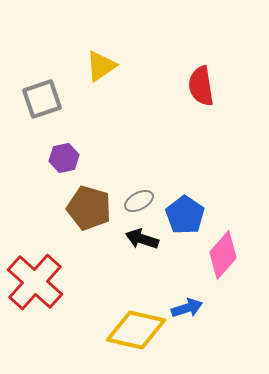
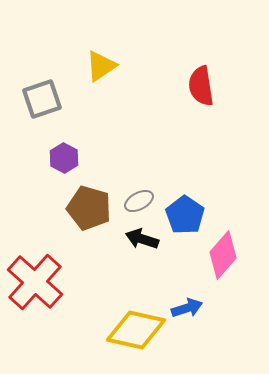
purple hexagon: rotated 20 degrees counterclockwise
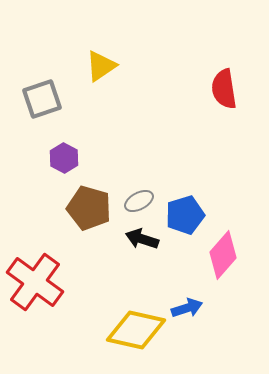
red semicircle: moved 23 px right, 3 px down
blue pentagon: rotated 21 degrees clockwise
red cross: rotated 6 degrees counterclockwise
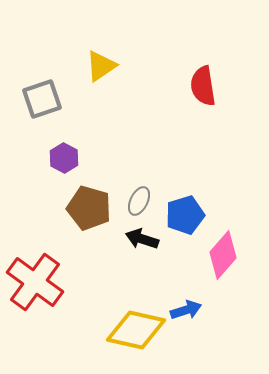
red semicircle: moved 21 px left, 3 px up
gray ellipse: rotated 36 degrees counterclockwise
blue arrow: moved 1 px left, 2 px down
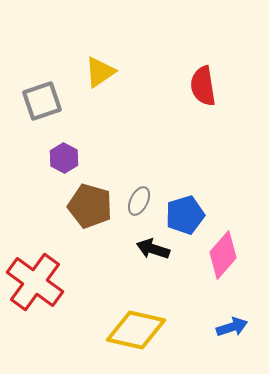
yellow triangle: moved 1 px left, 6 px down
gray square: moved 2 px down
brown pentagon: moved 1 px right, 2 px up
black arrow: moved 11 px right, 10 px down
blue arrow: moved 46 px right, 17 px down
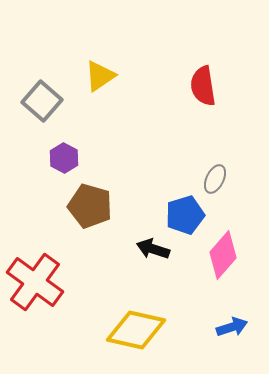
yellow triangle: moved 4 px down
gray square: rotated 30 degrees counterclockwise
gray ellipse: moved 76 px right, 22 px up
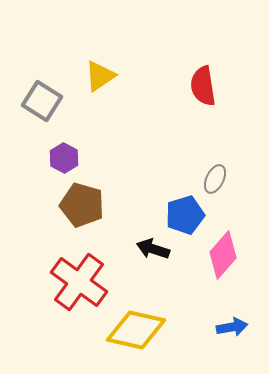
gray square: rotated 9 degrees counterclockwise
brown pentagon: moved 8 px left, 1 px up
red cross: moved 44 px right
blue arrow: rotated 8 degrees clockwise
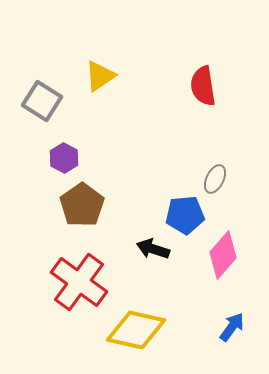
brown pentagon: rotated 21 degrees clockwise
blue pentagon: rotated 12 degrees clockwise
blue arrow: rotated 44 degrees counterclockwise
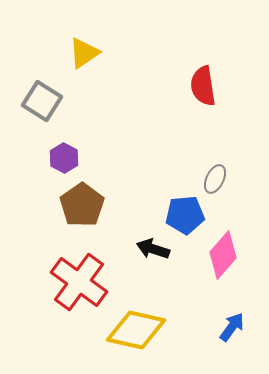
yellow triangle: moved 16 px left, 23 px up
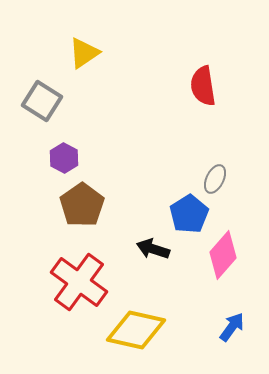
blue pentagon: moved 4 px right, 1 px up; rotated 27 degrees counterclockwise
